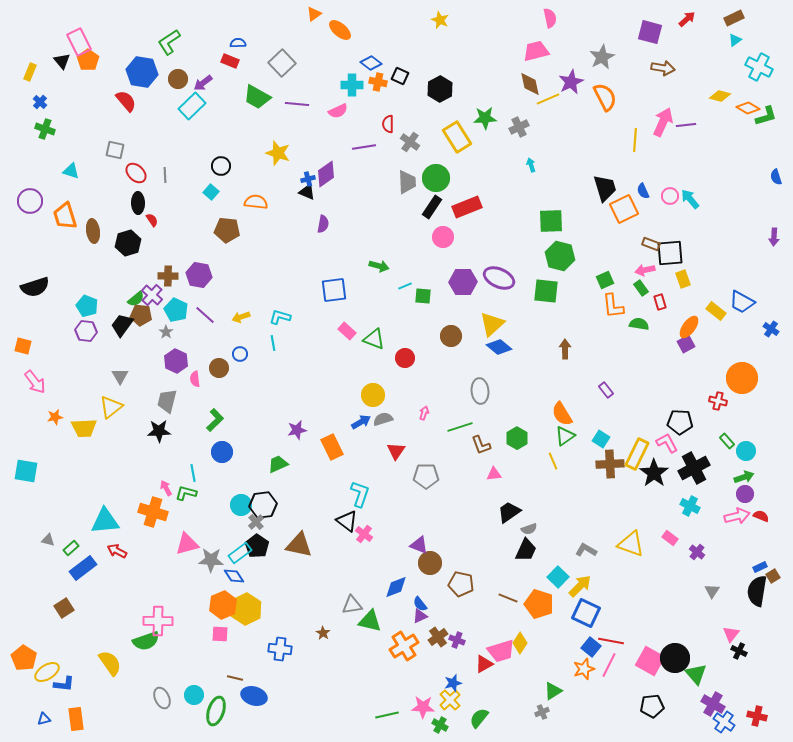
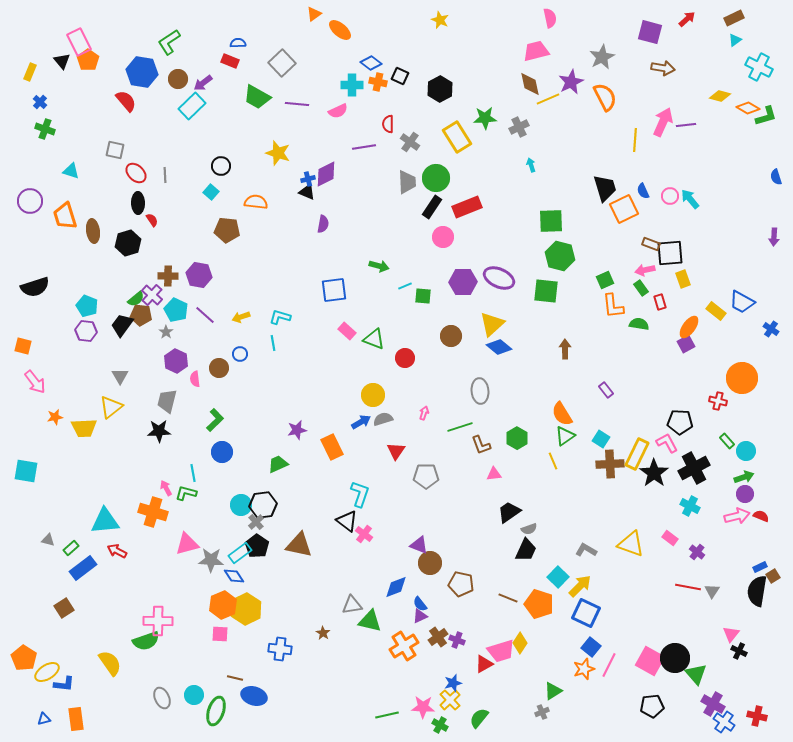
purple diamond at (326, 174): rotated 8 degrees clockwise
red line at (611, 641): moved 77 px right, 54 px up
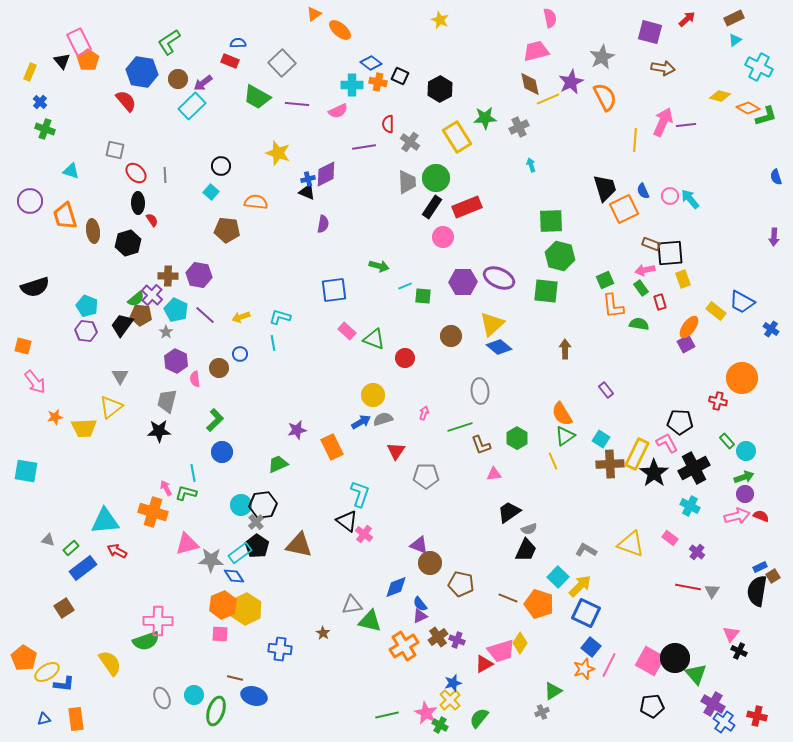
pink star at (423, 707): moved 3 px right, 6 px down; rotated 25 degrees clockwise
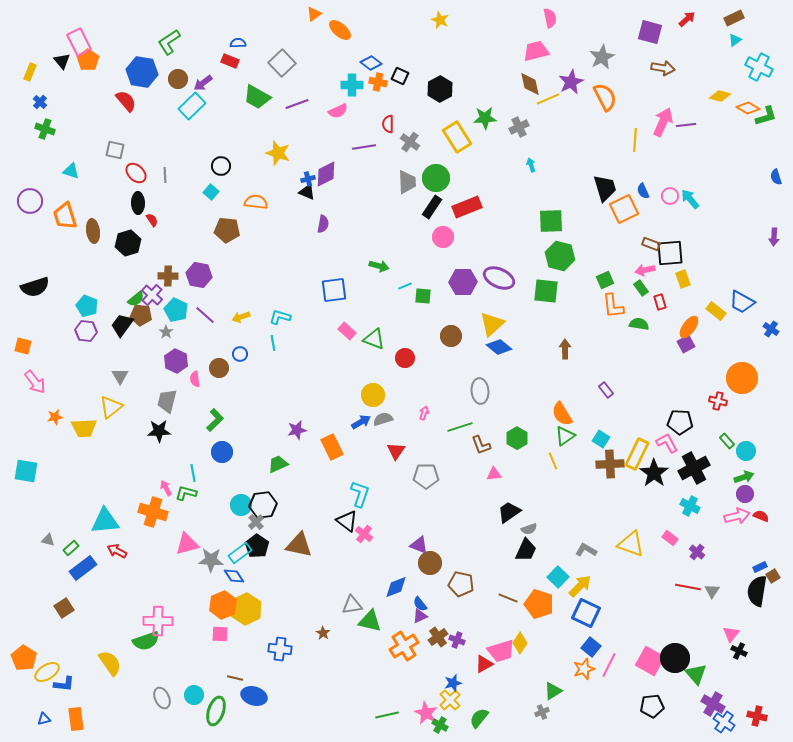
purple line at (297, 104): rotated 25 degrees counterclockwise
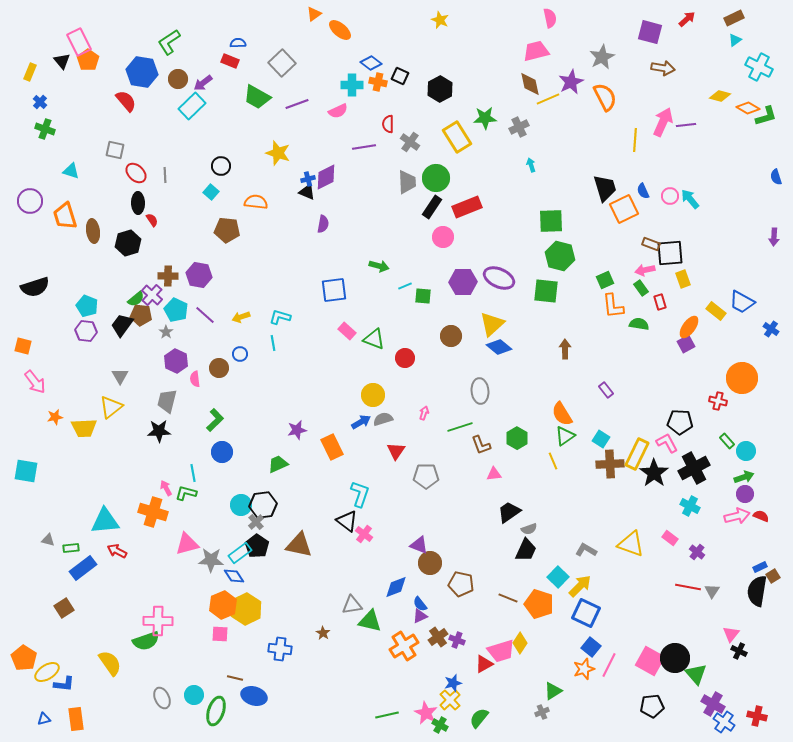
purple diamond at (326, 174): moved 3 px down
green rectangle at (71, 548): rotated 35 degrees clockwise
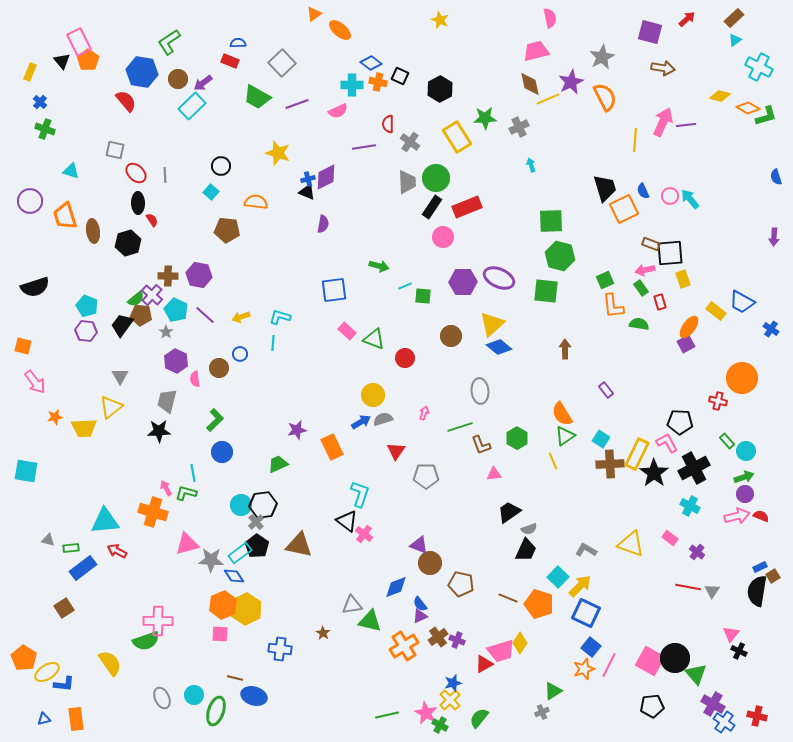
brown rectangle at (734, 18): rotated 18 degrees counterclockwise
cyan line at (273, 343): rotated 14 degrees clockwise
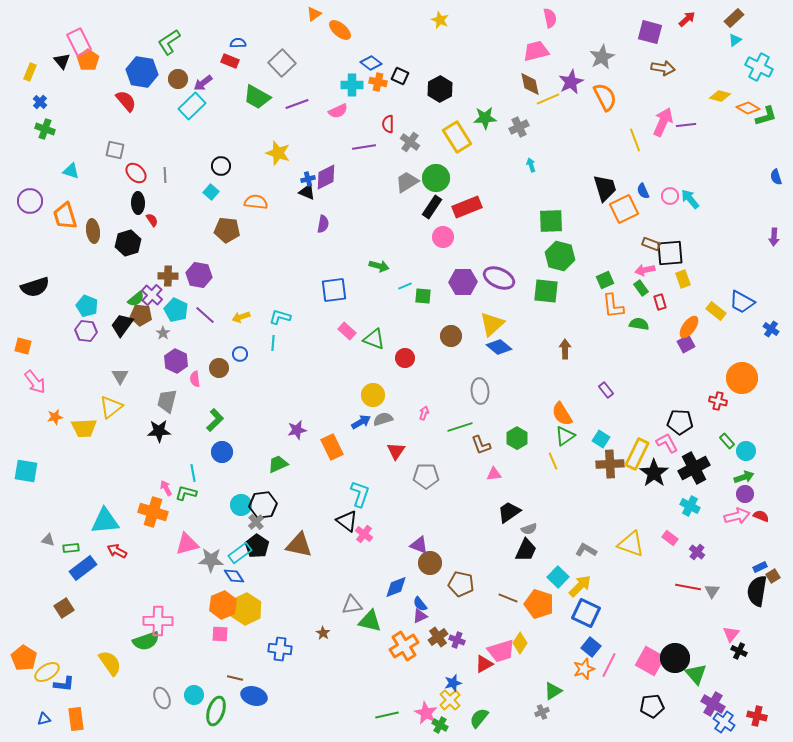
yellow line at (635, 140): rotated 25 degrees counterclockwise
gray trapezoid at (407, 182): rotated 120 degrees counterclockwise
gray star at (166, 332): moved 3 px left, 1 px down
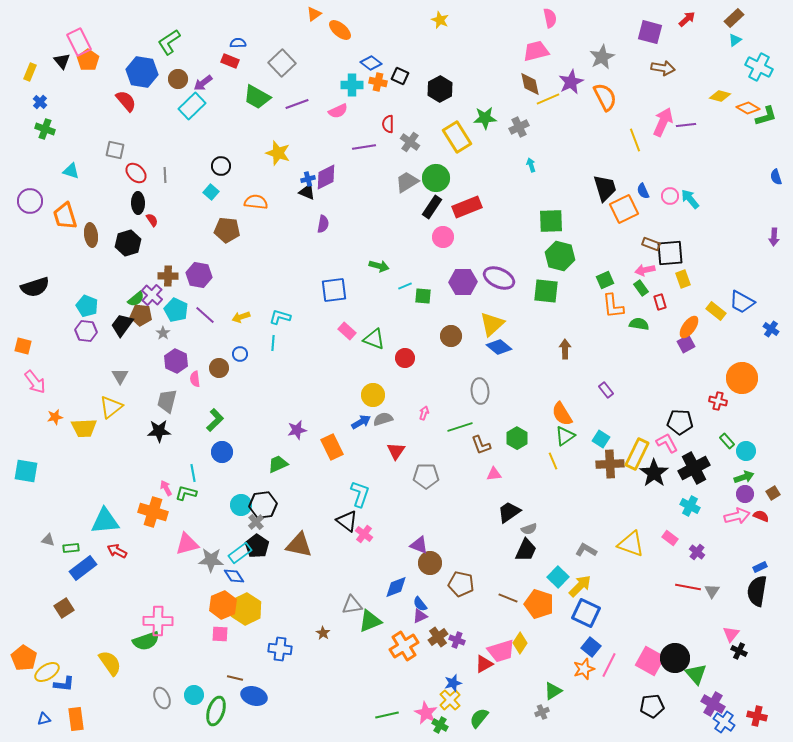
brown ellipse at (93, 231): moved 2 px left, 4 px down
brown square at (773, 576): moved 83 px up
green triangle at (370, 621): rotated 35 degrees counterclockwise
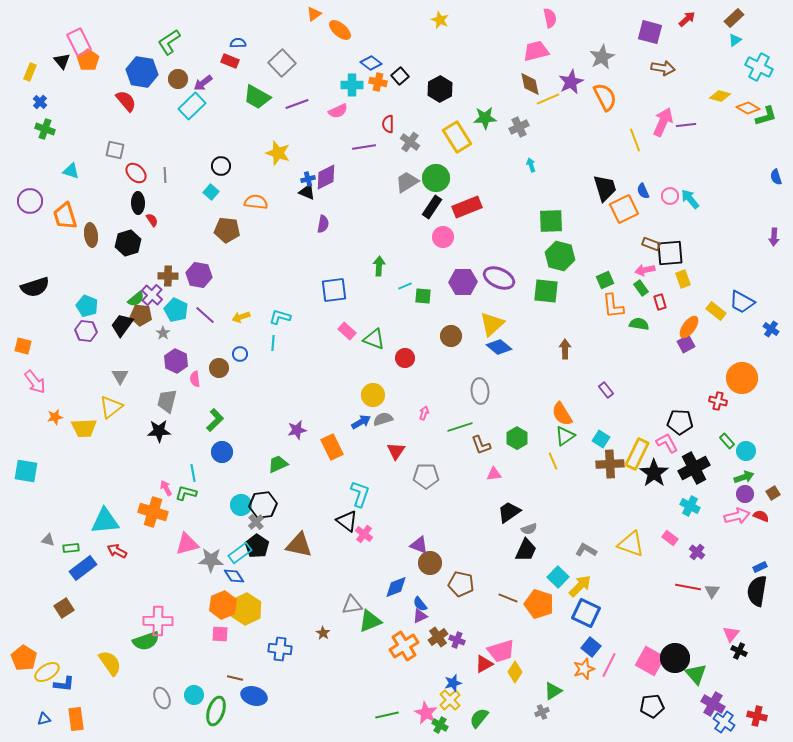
black square at (400, 76): rotated 24 degrees clockwise
green arrow at (379, 266): rotated 102 degrees counterclockwise
yellow diamond at (520, 643): moved 5 px left, 29 px down
